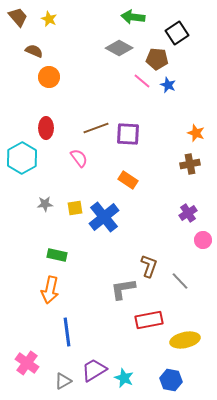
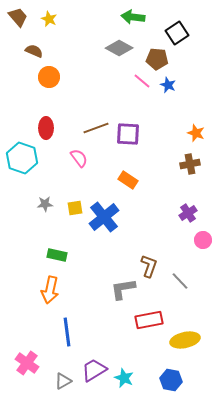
cyan hexagon: rotated 12 degrees counterclockwise
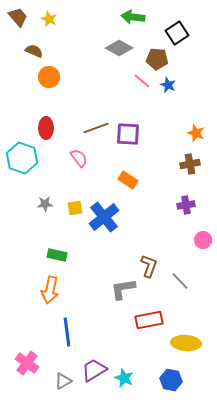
purple cross: moved 2 px left, 8 px up; rotated 24 degrees clockwise
yellow ellipse: moved 1 px right, 3 px down; rotated 16 degrees clockwise
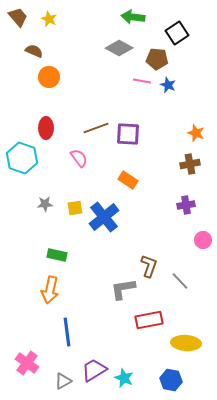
pink line: rotated 30 degrees counterclockwise
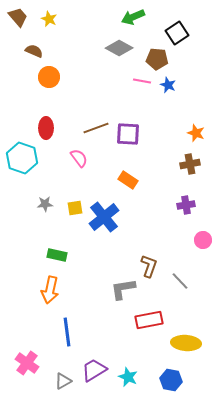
green arrow: rotated 30 degrees counterclockwise
cyan star: moved 4 px right, 1 px up
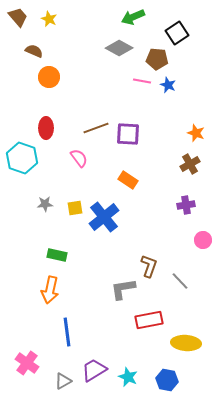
brown cross: rotated 18 degrees counterclockwise
blue hexagon: moved 4 px left
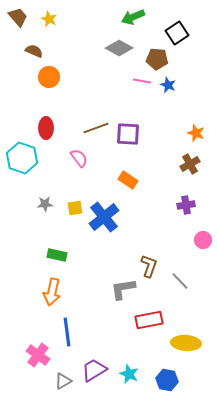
orange arrow: moved 2 px right, 2 px down
pink cross: moved 11 px right, 8 px up
cyan star: moved 1 px right, 3 px up
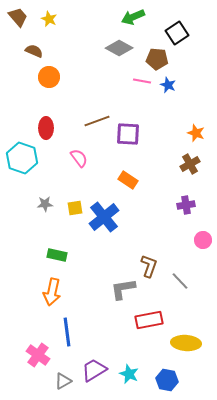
brown line: moved 1 px right, 7 px up
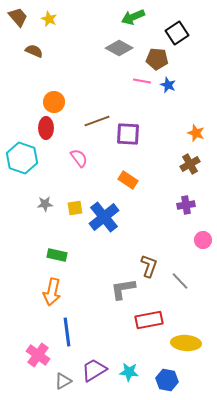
orange circle: moved 5 px right, 25 px down
cyan star: moved 2 px up; rotated 18 degrees counterclockwise
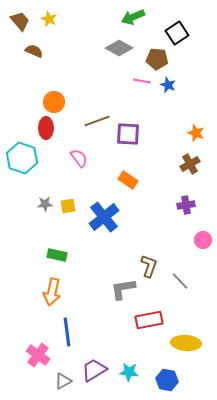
brown trapezoid: moved 2 px right, 4 px down
yellow square: moved 7 px left, 2 px up
